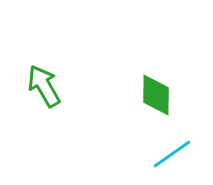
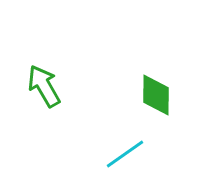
cyan line: moved 47 px left
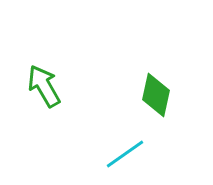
green diamond: rotated 12 degrees clockwise
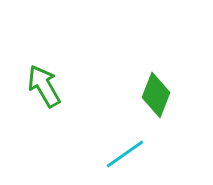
green diamond: rotated 9 degrees clockwise
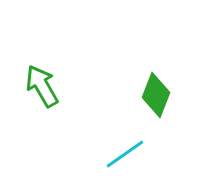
green arrow: moved 2 px left
